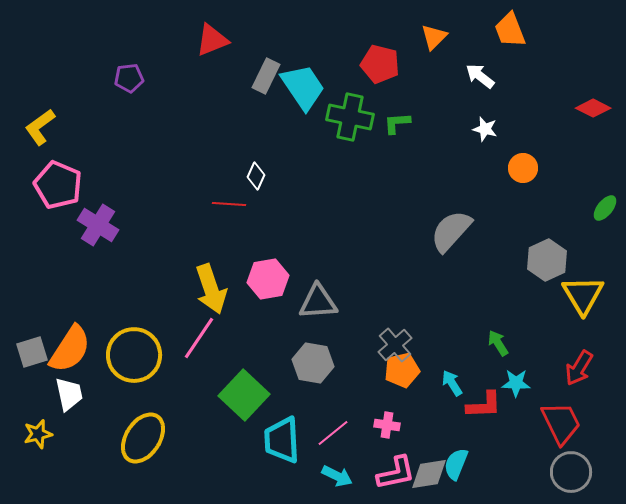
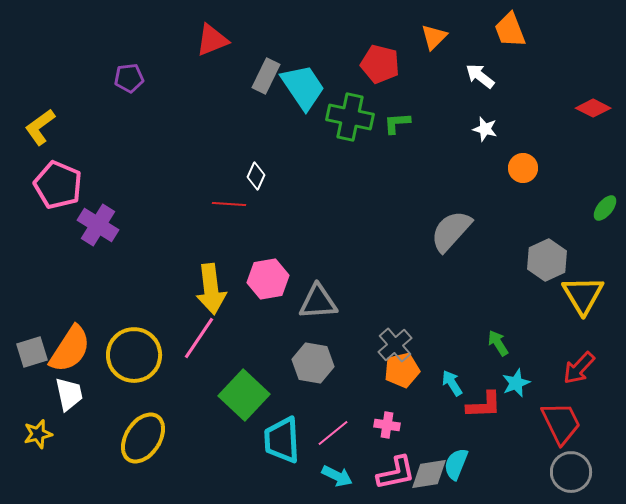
yellow arrow at (211, 289): rotated 12 degrees clockwise
red arrow at (579, 368): rotated 12 degrees clockwise
cyan star at (516, 383): rotated 24 degrees counterclockwise
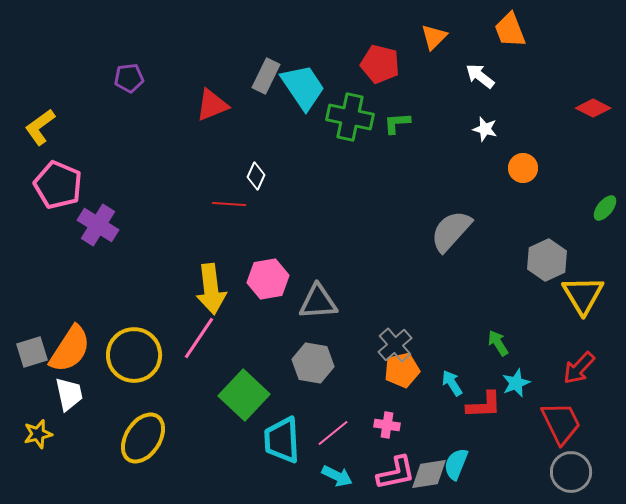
red triangle at (212, 40): moved 65 px down
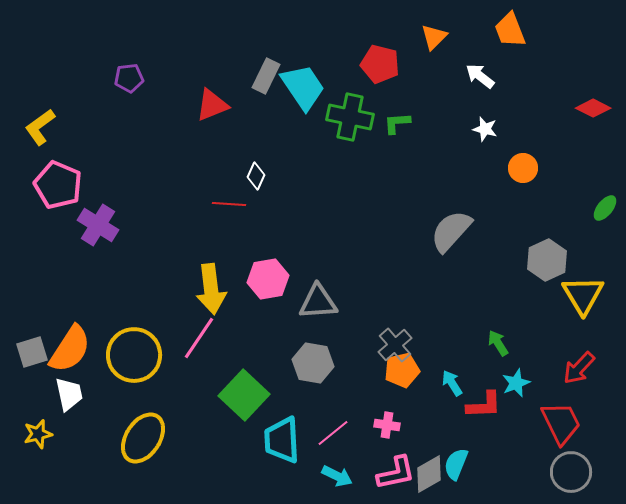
gray diamond at (429, 474): rotated 21 degrees counterclockwise
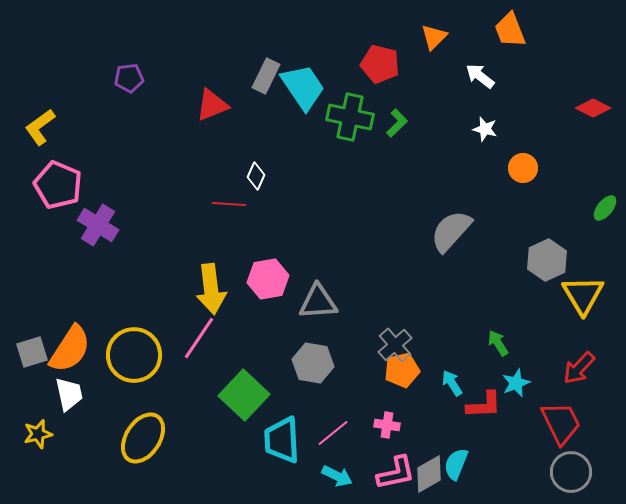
green L-shape at (397, 123): rotated 140 degrees clockwise
